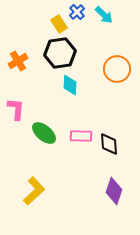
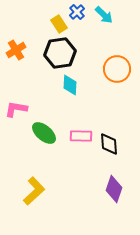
orange cross: moved 2 px left, 11 px up
pink L-shape: rotated 85 degrees counterclockwise
purple diamond: moved 2 px up
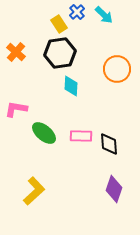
orange cross: moved 2 px down; rotated 18 degrees counterclockwise
cyan diamond: moved 1 px right, 1 px down
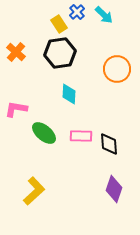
cyan diamond: moved 2 px left, 8 px down
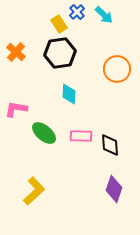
black diamond: moved 1 px right, 1 px down
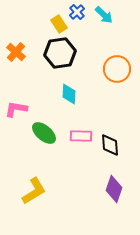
yellow L-shape: rotated 12 degrees clockwise
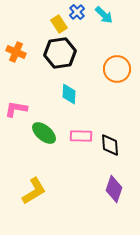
orange cross: rotated 18 degrees counterclockwise
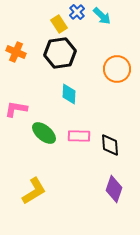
cyan arrow: moved 2 px left, 1 px down
pink rectangle: moved 2 px left
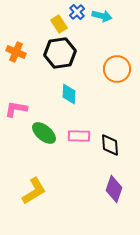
cyan arrow: rotated 30 degrees counterclockwise
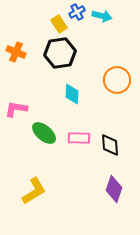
blue cross: rotated 14 degrees clockwise
orange circle: moved 11 px down
cyan diamond: moved 3 px right
pink rectangle: moved 2 px down
